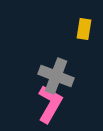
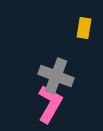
yellow rectangle: moved 1 px up
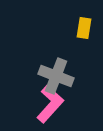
pink L-shape: rotated 12 degrees clockwise
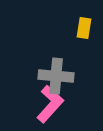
gray cross: rotated 16 degrees counterclockwise
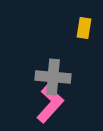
gray cross: moved 3 px left, 1 px down
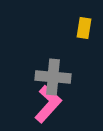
pink L-shape: moved 2 px left
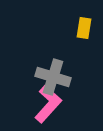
gray cross: rotated 12 degrees clockwise
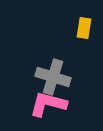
pink L-shape: rotated 117 degrees counterclockwise
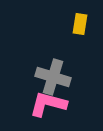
yellow rectangle: moved 4 px left, 4 px up
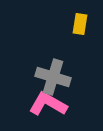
pink L-shape: rotated 15 degrees clockwise
